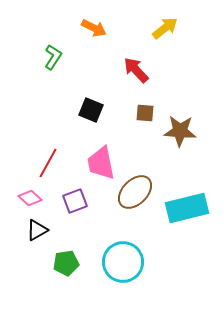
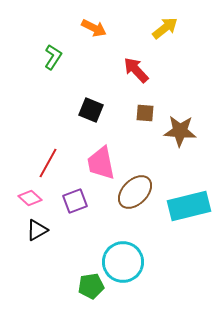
cyan rectangle: moved 2 px right, 2 px up
green pentagon: moved 25 px right, 23 px down
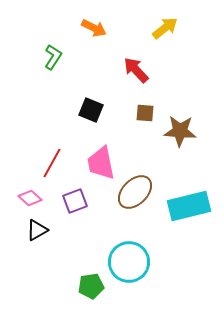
red line: moved 4 px right
cyan circle: moved 6 px right
